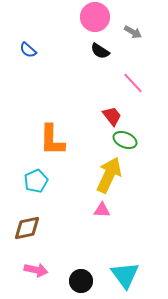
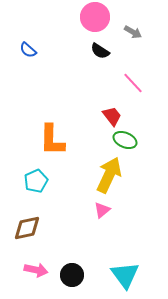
pink triangle: rotated 42 degrees counterclockwise
black circle: moved 9 px left, 6 px up
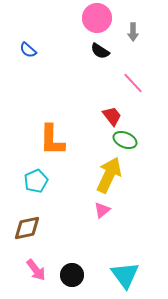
pink circle: moved 2 px right, 1 px down
gray arrow: rotated 60 degrees clockwise
pink arrow: rotated 40 degrees clockwise
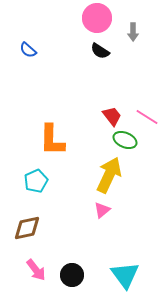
pink line: moved 14 px right, 34 px down; rotated 15 degrees counterclockwise
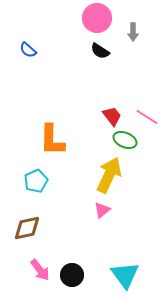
pink arrow: moved 4 px right
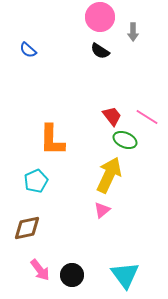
pink circle: moved 3 px right, 1 px up
